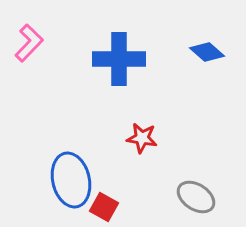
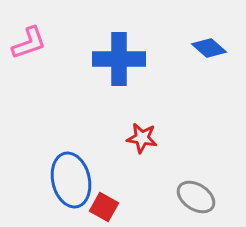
pink L-shape: rotated 27 degrees clockwise
blue diamond: moved 2 px right, 4 px up
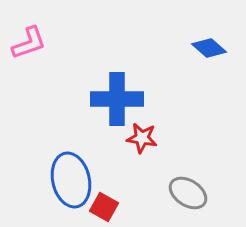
blue cross: moved 2 px left, 40 px down
gray ellipse: moved 8 px left, 4 px up
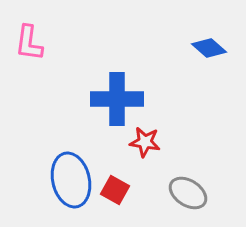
pink L-shape: rotated 117 degrees clockwise
red star: moved 3 px right, 4 px down
red square: moved 11 px right, 17 px up
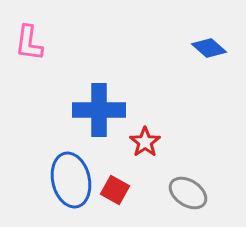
blue cross: moved 18 px left, 11 px down
red star: rotated 28 degrees clockwise
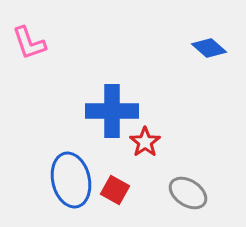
pink L-shape: rotated 27 degrees counterclockwise
blue cross: moved 13 px right, 1 px down
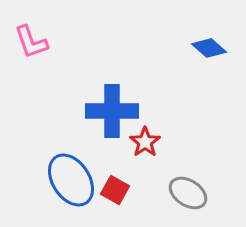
pink L-shape: moved 2 px right, 1 px up
blue ellipse: rotated 20 degrees counterclockwise
